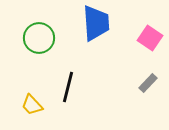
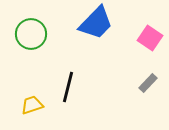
blue trapezoid: rotated 48 degrees clockwise
green circle: moved 8 px left, 4 px up
yellow trapezoid: rotated 115 degrees clockwise
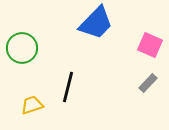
green circle: moved 9 px left, 14 px down
pink square: moved 7 px down; rotated 10 degrees counterclockwise
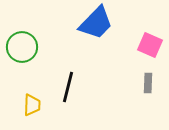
green circle: moved 1 px up
gray rectangle: rotated 42 degrees counterclockwise
yellow trapezoid: rotated 110 degrees clockwise
